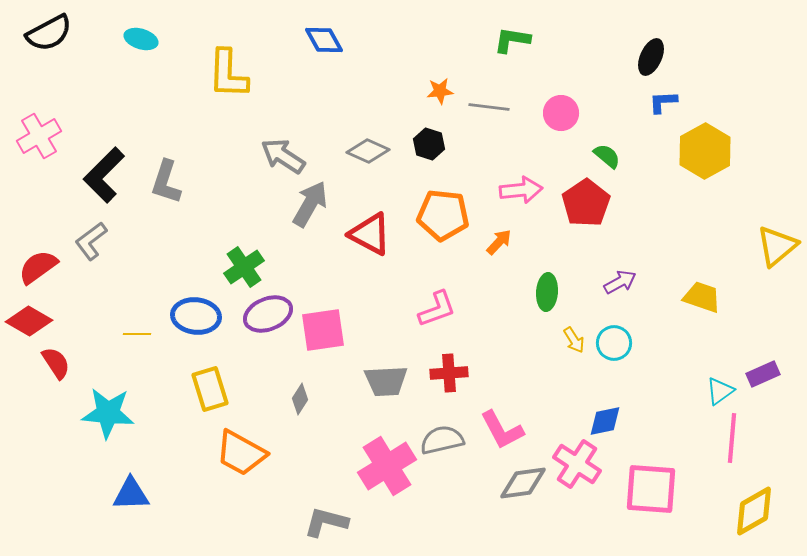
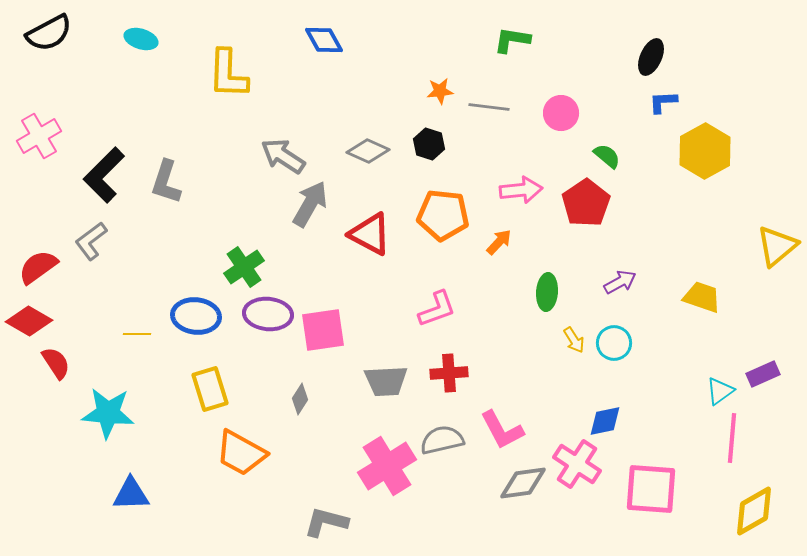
purple ellipse at (268, 314): rotated 27 degrees clockwise
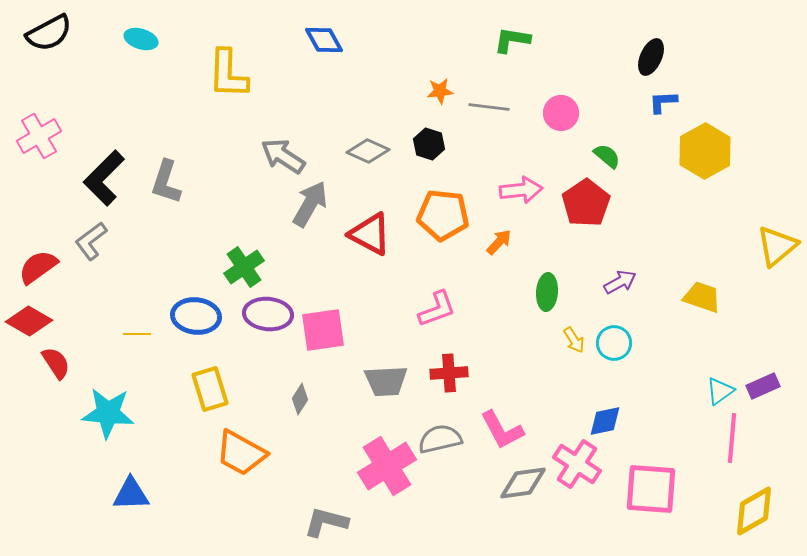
black L-shape at (104, 175): moved 3 px down
purple rectangle at (763, 374): moved 12 px down
gray semicircle at (442, 440): moved 2 px left, 1 px up
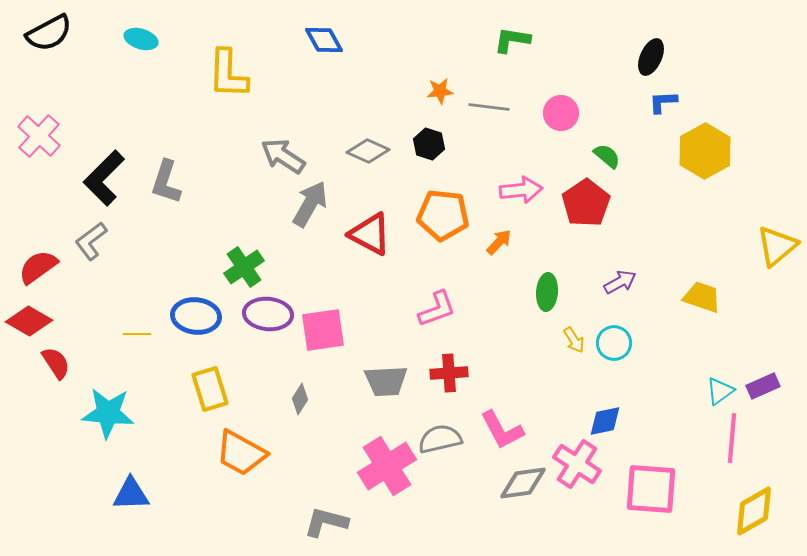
pink cross at (39, 136): rotated 18 degrees counterclockwise
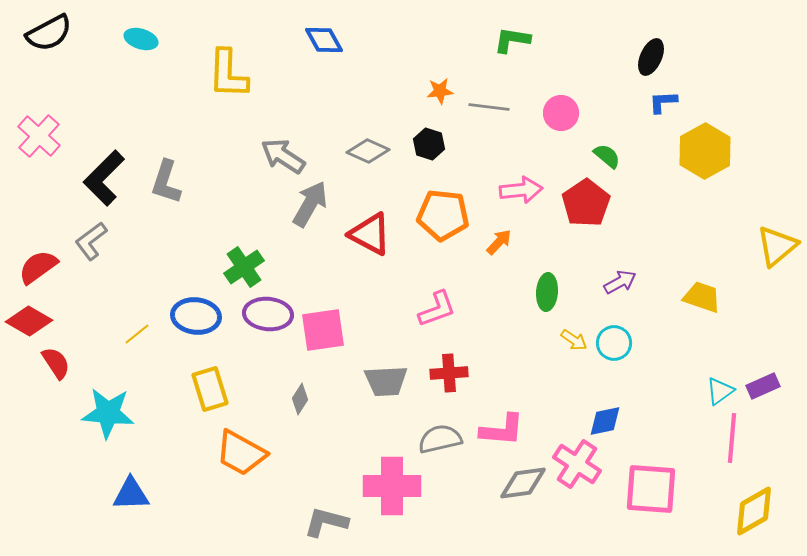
yellow line at (137, 334): rotated 40 degrees counterclockwise
yellow arrow at (574, 340): rotated 24 degrees counterclockwise
pink L-shape at (502, 430): rotated 57 degrees counterclockwise
pink cross at (387, 466): moved 5 px right, 20 px down; rotated 32 degrees clockwise
